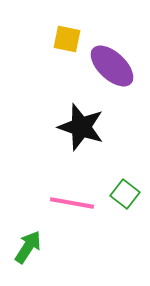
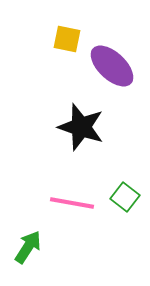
green square: moved 3 px down
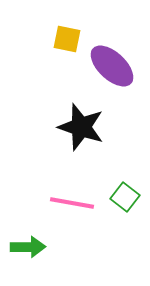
green arrow: rotated 56 degrees clockwise
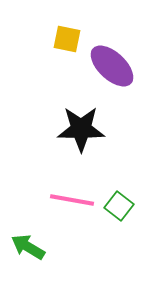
black star: moved 2 px down; rotated 18 degrees counterclockwise
green square: moved 6 px left, 9 px down
pink line: moved 3 px up
green arrow: rotated 148 degrees counterclockwise
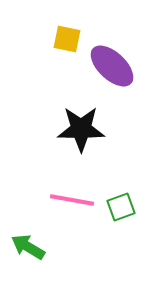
green square: moved 2 px right, 1 px down; rotated 32 degrees clockwise
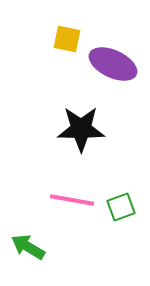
purple ellipse: moved 1 px right, 2 px up; rotated 18 degrees counterclockwise
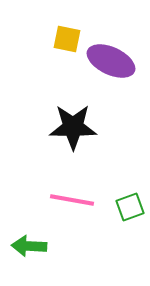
purple ellipse: moved 2 px left, 3 px up
black star: moved 8 px left, 2 px up
green square: moved 9 px right
green arrow: moved 1 px right, 1 px up; rotated 28 degrees counterclockwise
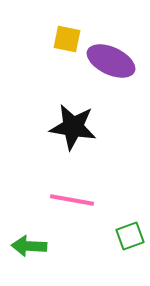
black star: rotated 9 degrees clockwise
green square: moved 29 px down
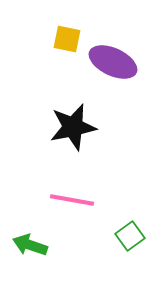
purple ellipse: moved 2 px right, 1 px down
black star: rotated 21 degrees counterclockwise
green square: rotated 16 degrees counterclockwise
green arrow: moved 1 px right, 1 px up; rotated 16 degrees clockwise
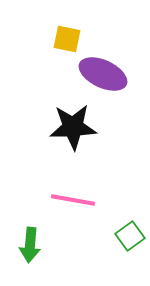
purple ellipse: moved 10 px left, 12 px down
black star: rotated 9 degrees clockwise
pink line: moved 1 px right
green arrow: rotated 104 degrees counterclockwise
